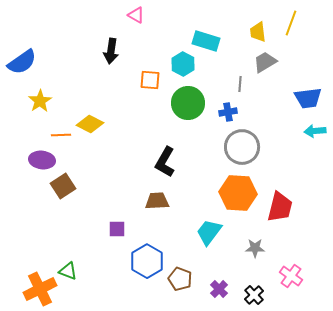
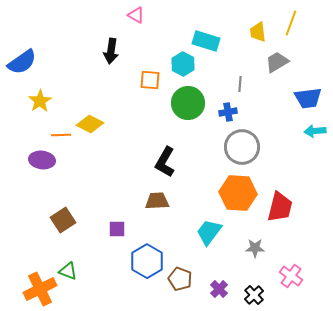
gray trapezoid: moved 12 px right
brown square: moved 34 px down
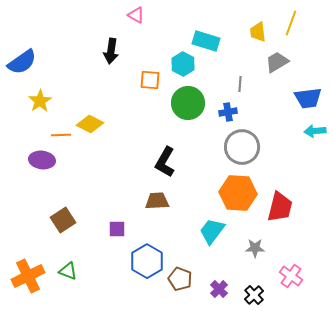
cyan trapezoid: moved 3 px right, 1 px up
orange cross: moved 12 px left, 13 px up
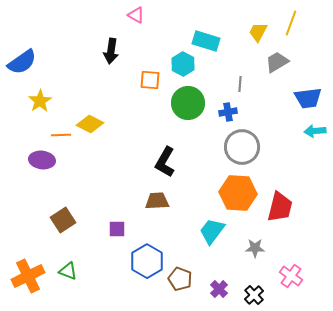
yellow trapezoid: rotated 35 degrees clockwise
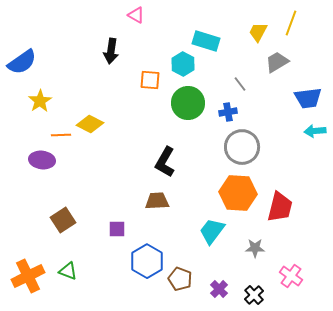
gray line: rotated 42 degrees counterclockwise
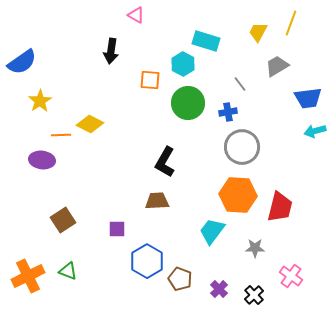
gray trapezoid: moved 4 px down
cyan arrow: rotated 10 degrees counterclockwise
orange hexagon: moved 2 px down
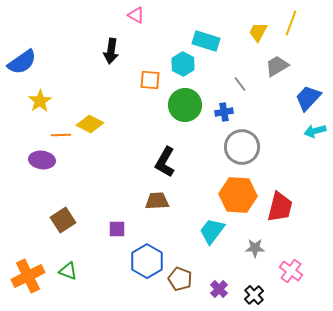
blue trapezoid: rotated 140 degrees clockwise
green circle: moved 3 px left, 2 px down
blue cross: moved 4 px left
pink cross: moved 5 px up
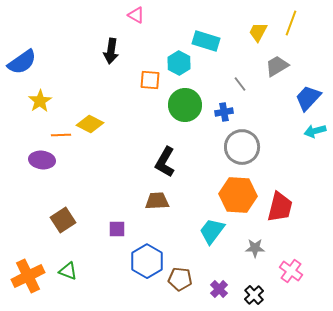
cyan hexagon: moved 4 px left, 1 px up
brown pentagon: rotated 15 degrees counterclockwise
